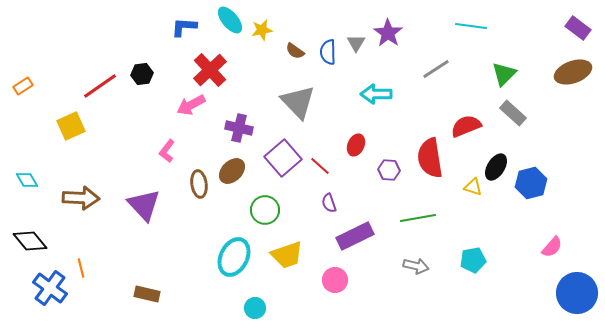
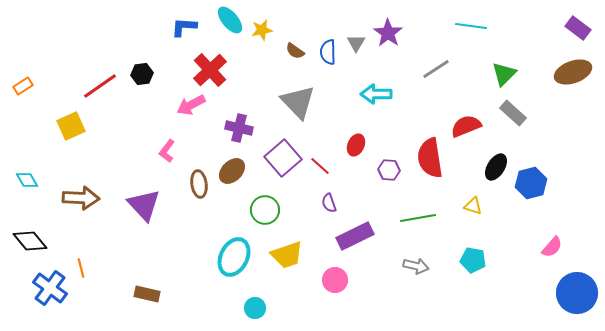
yellow triangle at (473, 187): moved 19 px down
cyan pentagon at (473, 260): rotated 20 degrees clockwise
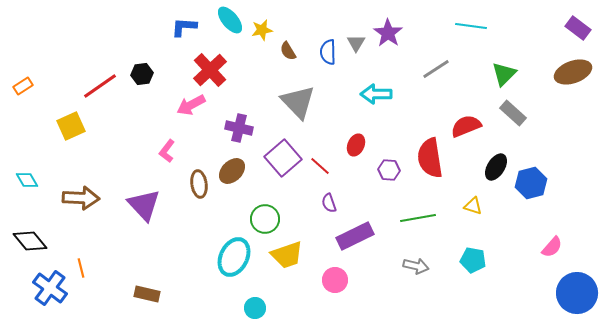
brown semicircle at (295, 51): moved 7 px left; rotated 24 degrees clockwise
green circle at (265, 210): moved 9 px down
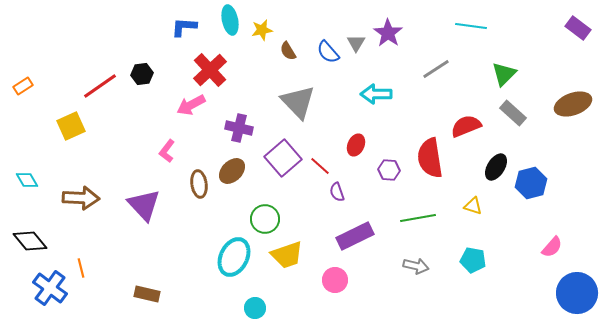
cyan ellipse at (230, 20): rotated 28 degrees clockwise
blue semicircle at (328, 52): rotated 40 degrees counterclockwise
brown ellipse at (573, 72): moved 32 px down
purple semicircle at (329, 203): moved 8 px right, 11 px up
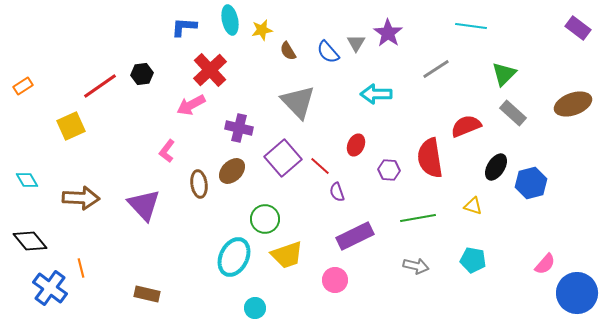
pink semicircle at (552, 247): moved 7 px left, 17 px down
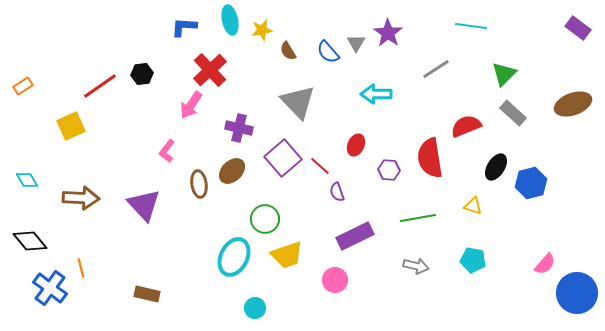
pink arrow at (191, 105): rotated 28 degrees counterclockwise
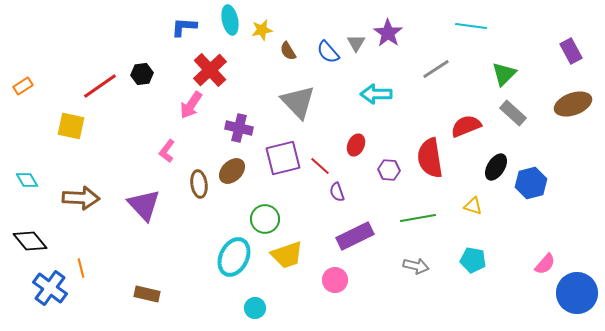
purple rectangle at (578, 28): moved 7 px left, 23 px down; rotated 25 degrees clockwise
yellow square at (71, 126): rotated 36 degrees clockwise
purple square at (283, 158): rotated 27 degrees clockwise
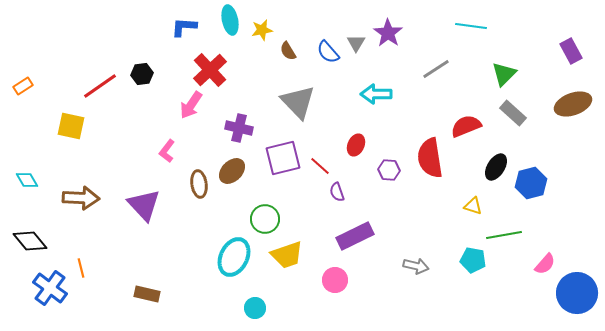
green line at (418, 218): moved 86 px right, 17 px down
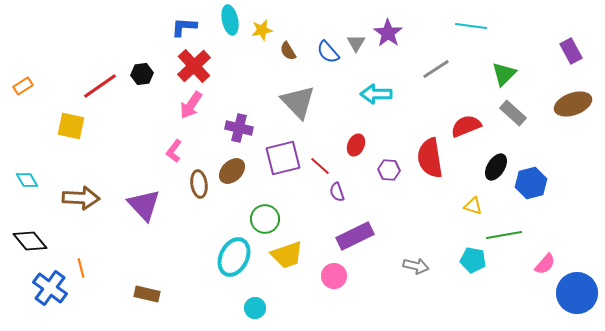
red cross at (210, 70): moved 16 px left, 4 px up
pink L-shape at (167, 151): moved 7 px right
pink circle at (335, 280): moved 1 px left, 4 px up
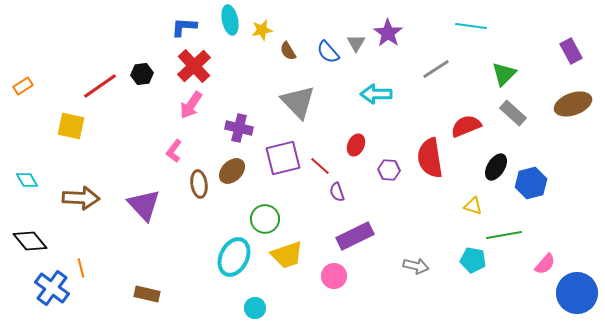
blue cross at (50, 288): moved 2 px right
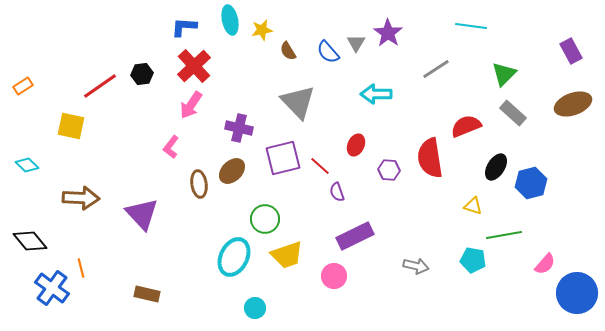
pink L-shape at (174, 151): moved 3 px left, 4 px up
cyan diamond at (27, 180): moved 15 px up; rotated 15 degrees counterclockwise
purple triangle at (144, 205): moved 2 px left, 9 px down
